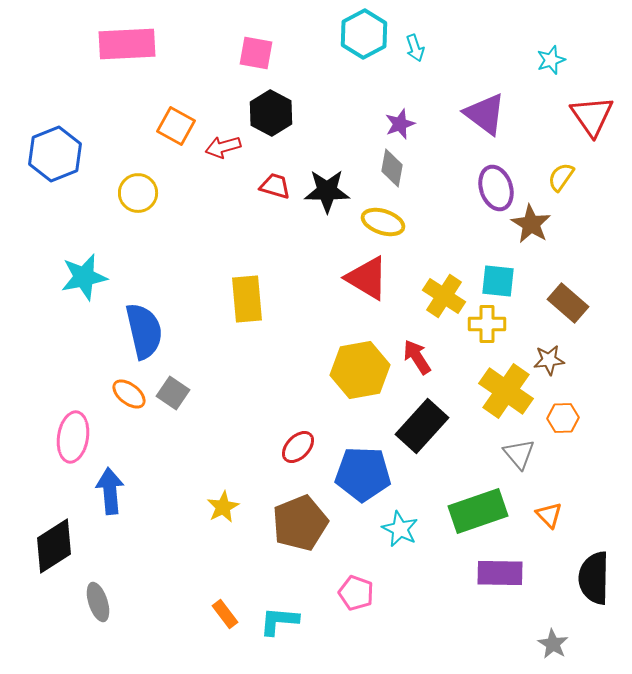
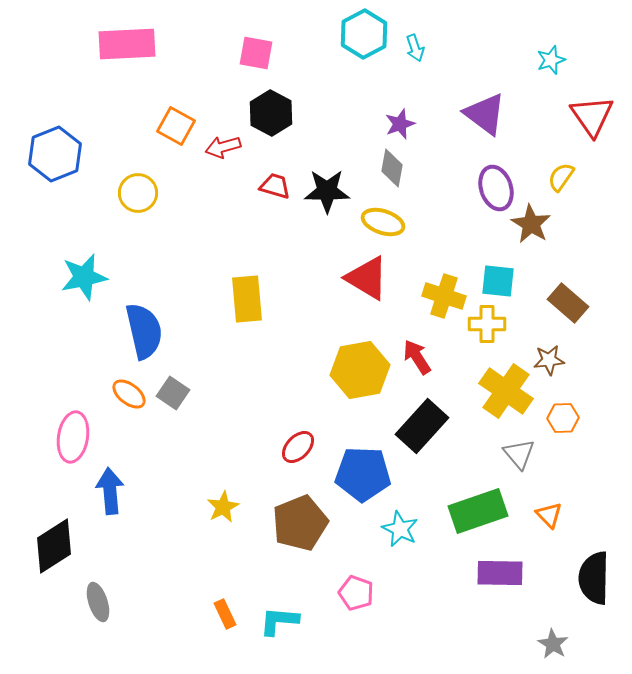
yellow cross at (444, 296): rotated 15 degrees counterclockwise
orange rectangle at (225, 614): rotated 12 degrees clockwise
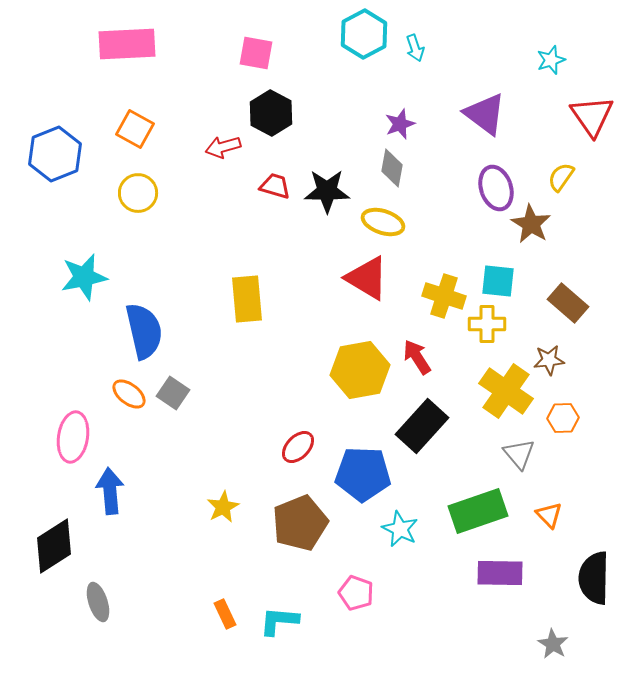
orange square at (176, 126): moved 41 px left, 3 px down
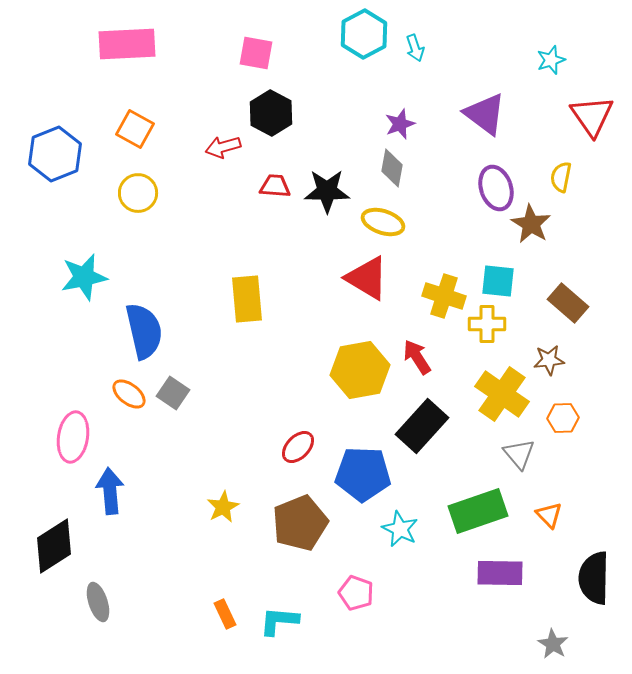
yellow semicircle at (561, 177): rotated 24 degrees counterclockwise
red trapezoid at (275, 186): rotated 12 degrees counterclockwise
yellow cross at (506, 391): moved 4 px left, 3 px down
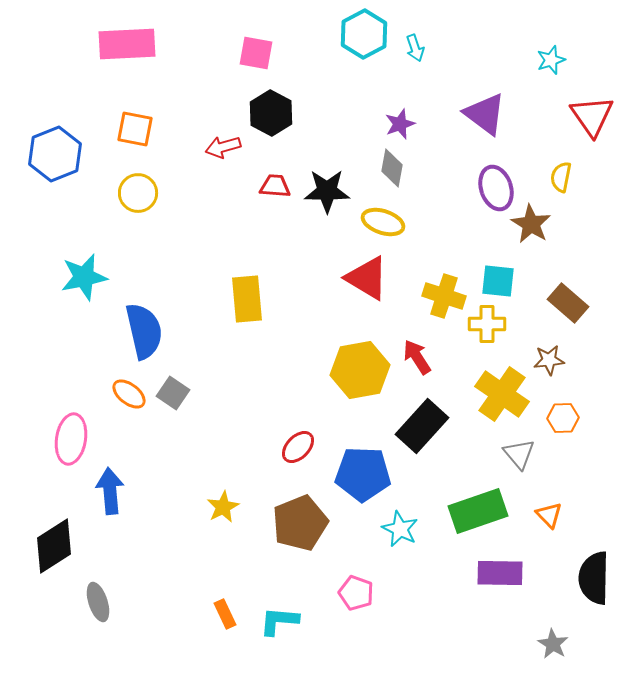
orange square at (135, 129): rotated 18 degrees counterclockwise
pink ellipse at (73, 437): moved 2 px left, 2 px down
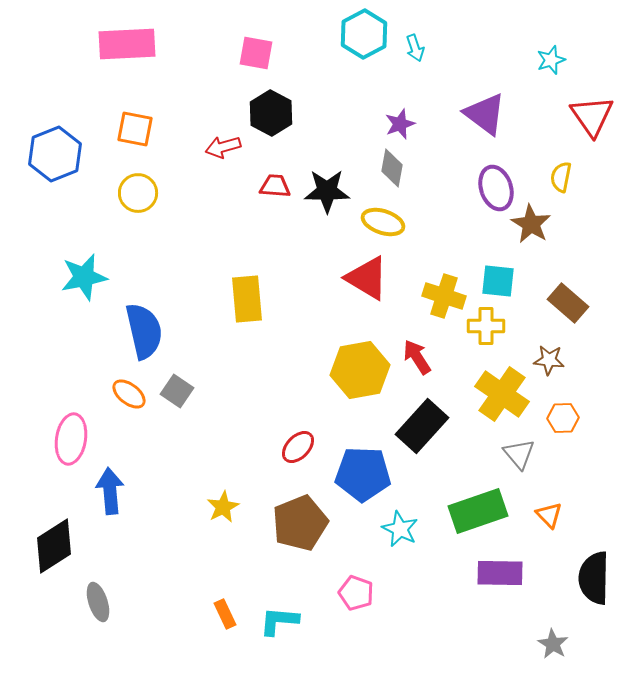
yellow cross at (487, 324): moved 1 px left, 2 px down
brown star at (549, 360): rotated 12 degrees clockwise
gray square at (173, 393): moved 4 px right, 2 px up
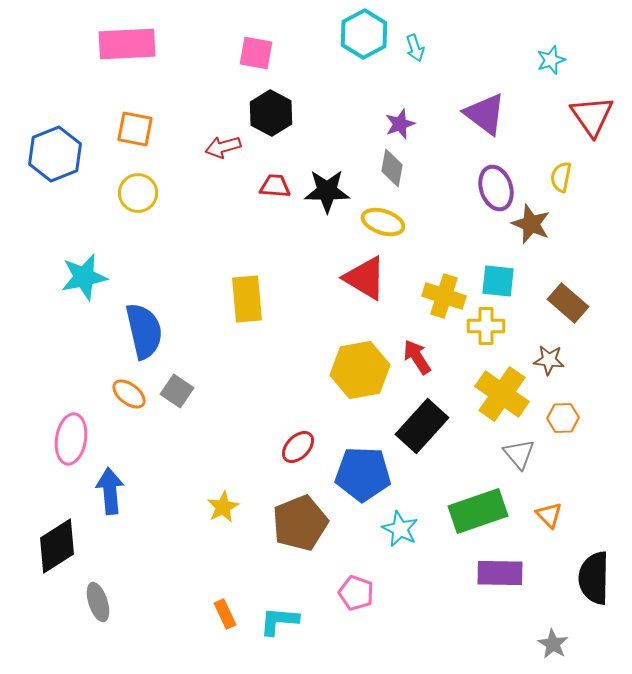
brown star at (531, 224): rotated 9 degrees counterclockwise
red triangle at (367, 278): moved 2 px left
black diamond at (54, 546): moved 3 px right
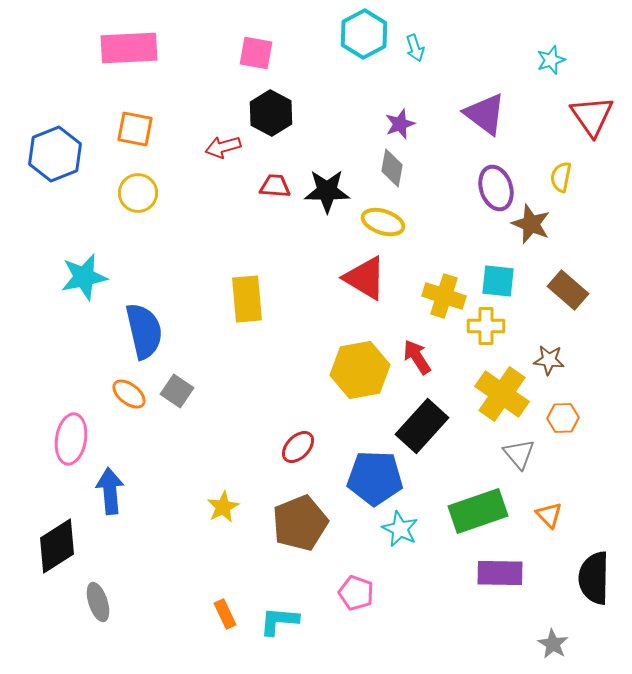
pink rectangle at (127, 44): moved 2 px right, 4 px down
brown rectangle at (568, 303): moved 13 px up
blue pentagon at (363, 474): moved 12 px right, 4 px down
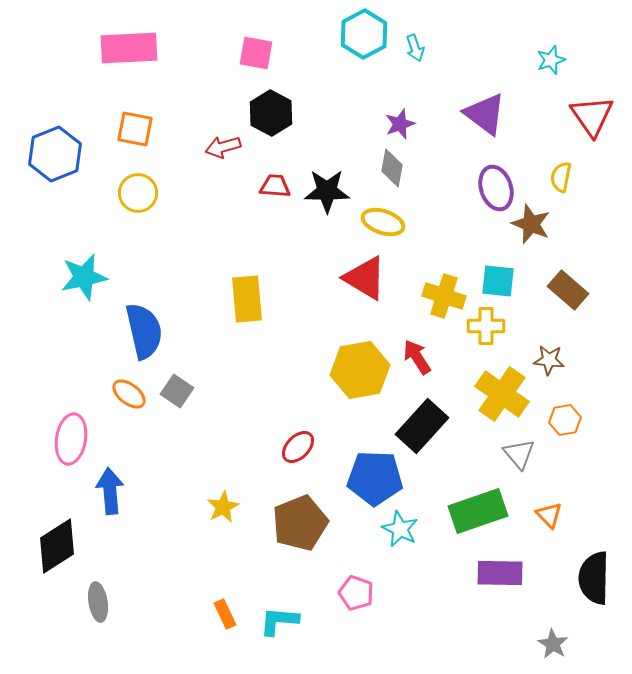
orange hexagon at (563, 418): moved 2 px right, 2 px down; rotated 8 degrees counterclockwise
gray ellipse at (98, 602): rotated 9 degrees clockwise
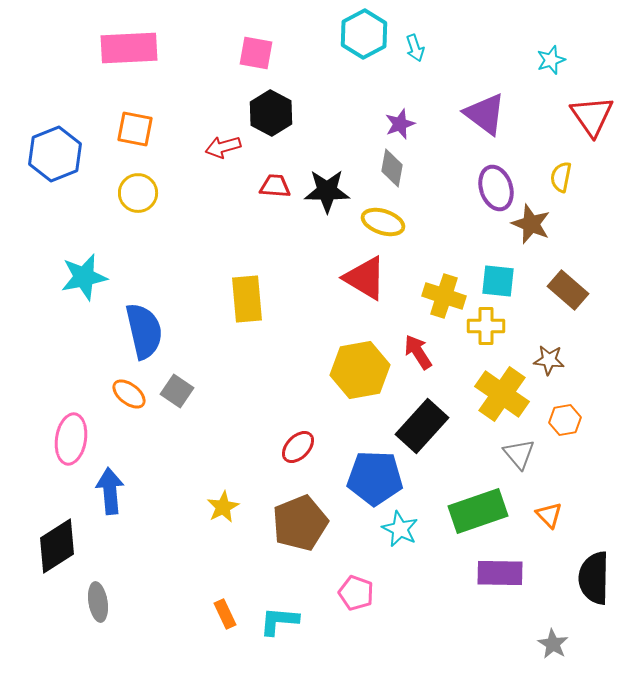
red arrow at (417, 357): moved 1 px right, 5 px up
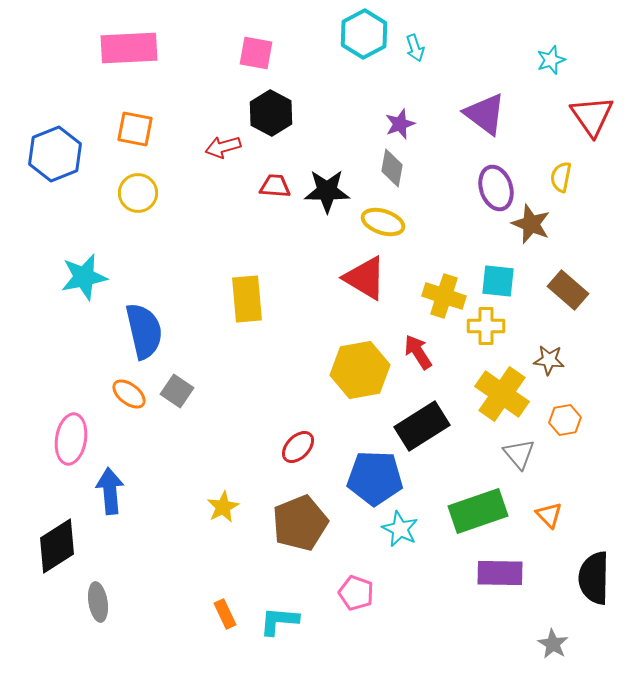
black rectangle at (422, 426): rotated 16 degrees clockwise
